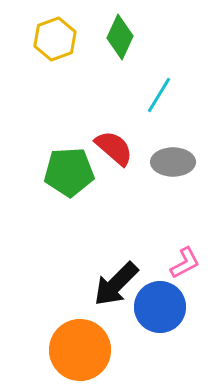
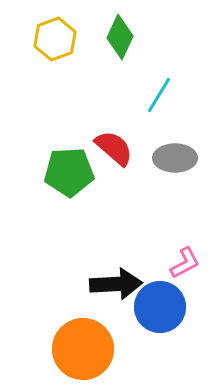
gray ellipse: moved 2 px right, 4 px up
black arrow: rotated 138 degrees counterclockwise
orange circle: moved 3 px right, 1 px up
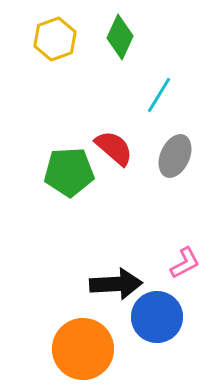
gray ellipse: moved 2 px up; rotated 66 degrees counterclockwise
blue circle: moved 3 px left, 10 px down
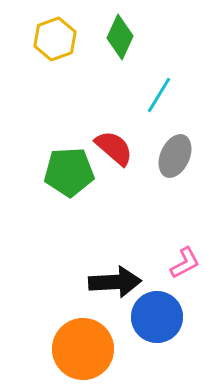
black arrow: moved 1 px left, 2 px up
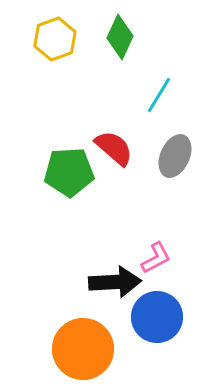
pink L-shape: moved 29 px left, 5 px up
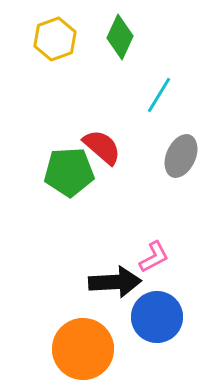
red semicircle: moved 12 px left, 1 px up
gray ellipse: moved 6 px right
pink L-shape: moved 2 px left, 1 px up
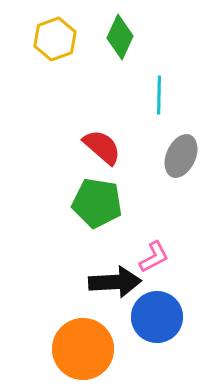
cyan line: rotated 30 degrees counterclockwise
green pentagon: moved 28 px right, 31 px down; rotated 12 degrees clockwise
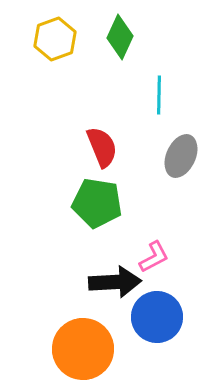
red semicircle: rotated 27 degrees clockwise
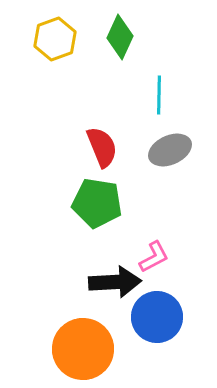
gray ellipse: moved 11 px left, 6 px up; rotated 42 degrees clockwise
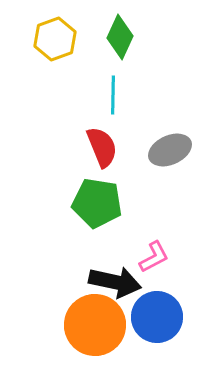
cyan line: moved 46 px left
black arrow: rotated 15 degrees clockwise
orange circle: moved 12 px right, 24 px up
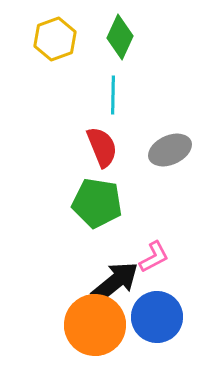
black arrow: rotated 51 degrees counterclockwise
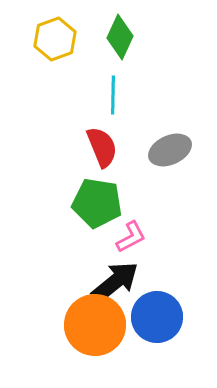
pink L-shape: moved 23 px left, 20 px up
